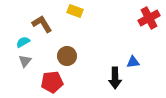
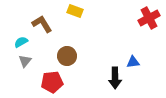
cyan semicircle: moved 2 px left
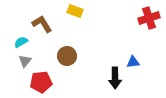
red cross: rotated 10 degrees clockwise
red pentagon: moved 11 px left
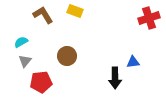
brown L-shape: moved 1 px right, 9 px up
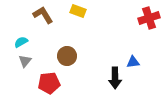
yellow rectangle: moved 3 px right
red pentagon: moved 8 px right, 1 px down
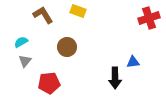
brown circle: moved 9 px up
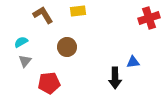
yellow rectangle: rotated 28 degrees counterclockwise
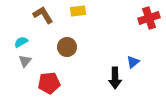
blue triangle: rotated 32 degrees counterclockwise
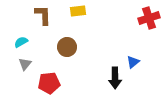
brown L-shape: rotated 30 degrees clockwise
gray triangle: moved 3 px down
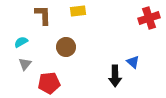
brown circle: moved 1 px left
blue triangle: rotated 40 degrees counterclockwise
black arrow: moved 2 px up
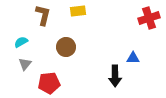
brown L-shape: rotated 15 degrees clockwise
blue triangle: moved 4 px up; rotated 40 degrees counterclockwise
